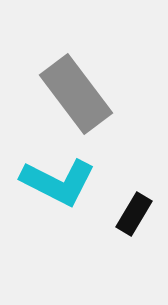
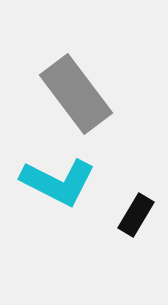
black rectangle: moved 2 px right, 1 px down
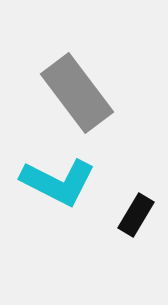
gray rectangle: moved 1 px right, 1 px up
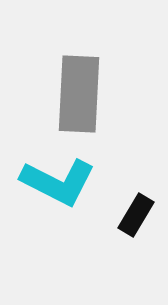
gray rectangle: moved 2 px right, 1 px down; rotated 40 degrees clockwise
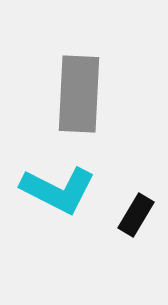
cyan L-shape: moved 8 px down
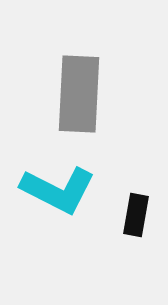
black rectangle: rotated 21 degrees counterclockwise
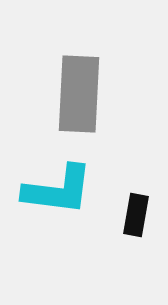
cyan L-shape: rotated 20 degrees counterclockwise
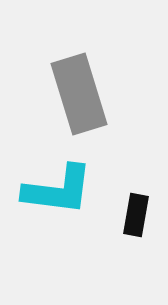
gray rectangle: rotated 20 degrees counterclockwise
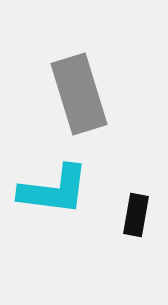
cyan L-shape: moved 4 px left
